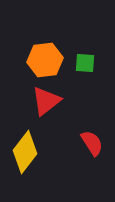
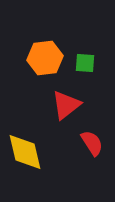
orange hexagon: moved 2 px up
red triangle: moved 20 px right, 4 px down
yellow diamond: rotated 51 degrees counterclockwise
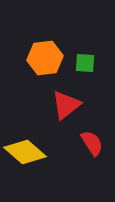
yellow diamond: rotated 36 degrees counterclockwise
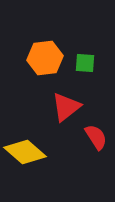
red triangle: moved 2 px down
red semicircle: moved 4 px right, 6 px up
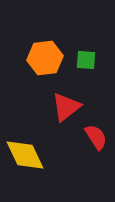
green square: moved 1 px right, 3 px up
yellow diamond: moved 3 px down; rotated 24 degrees clockwise
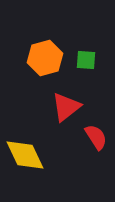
orange hexagon: rotated 8 degrees counterclockwise
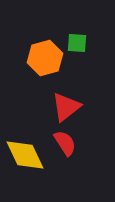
green square: moved 9 px left, 17 px up
red semicircle: moved 31 px left, 6 px down
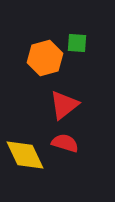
red triangle: moved 2 px left, 2 px up
red semicircle: rotated 40 degrees counterclockwise
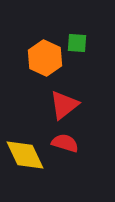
orange hexagon: rotated 20 degrees counterclockwise
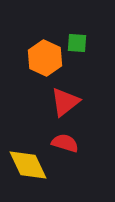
red triangle: moved 1 px right, 3 px up
yellow diamond: moved 3 px right, 10 px down
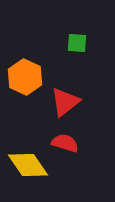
orange hexagon: moved 20 px left, 19 px down
yellow diamond: rotated 9 degrees counterclockwise
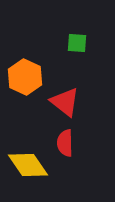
red triangle: rotated 44 degrees counterclockwise
red semicircle: rotated 108 degrees counterclockwise
